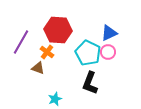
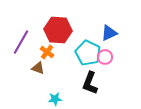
pink circle: moved 3 px left, 5 px down
cyan star: rotated 16 degrees clockwise
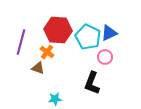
purple line: rotated 15 degrees counterclockwise
cyan pentagon: moved 16 px up
black L-shape: moved 2 px right
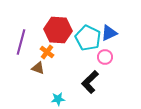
cyan pentagon: moved 1 px down
black L-shape: moved 2 px left, 1 px up; rotated 25 degrees clockwise
cyan star: moved 3 px right
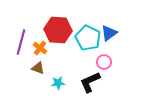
blue triangle: rotated 12 degrees counterclockwise
orange cross: moved 7 px left, 4 px up
pink circle: moved 1 px left, 5 px down
black L-shape: rotated 20 degrees clockwise
cyan star: moved 16 px up
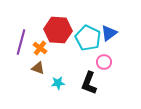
black L-shape: moved 1 px left, 1 px down; rotated 45 degrees counterclockwise
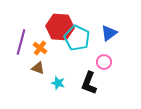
red hexagon: moved 2 px right, 3 px up
cyan pentagon: moved 11 px left
cyan star: rotated 24 degrees clockwise
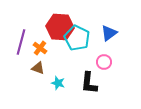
black L-shape: rotated 15 degrees counterclockwise
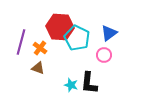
pink circle: moved 7 px up
cyan star: moved 13 px right, 2 px down
